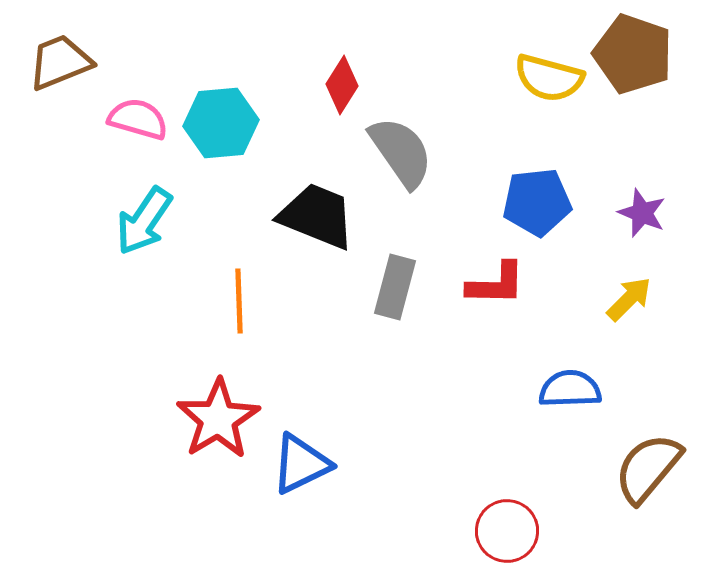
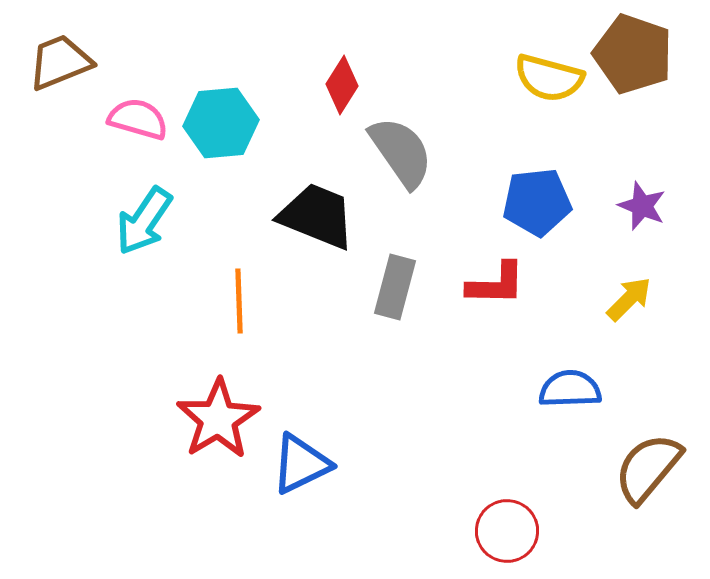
purple star: moved 7 px up
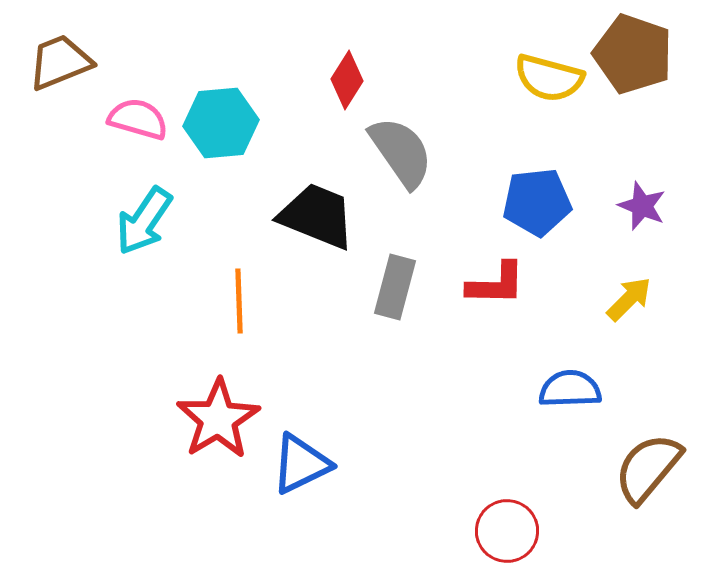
red diamond: moved 5 px right, 5 px up
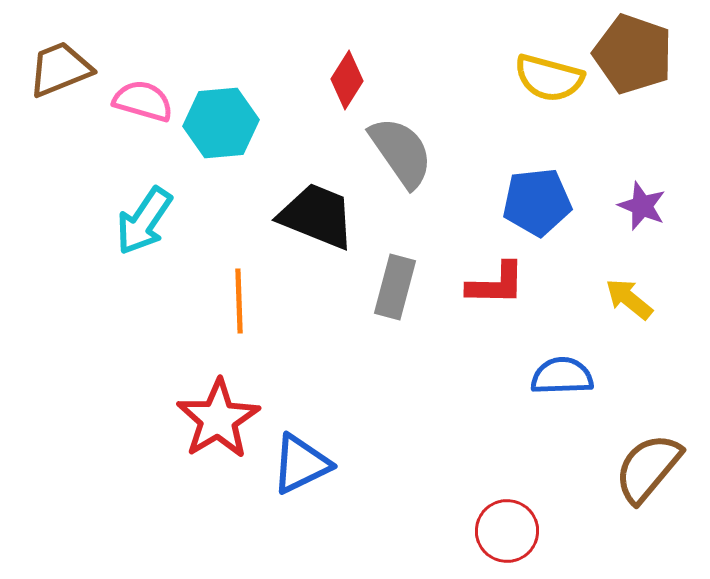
brown trapezoid: moved 7 px down
pink semicircle: moved 5 px right, 18 px up
yellow arrow: rotated 96 degrees counterclockwise
blue semicircle: moved 8 px left, 13 px up
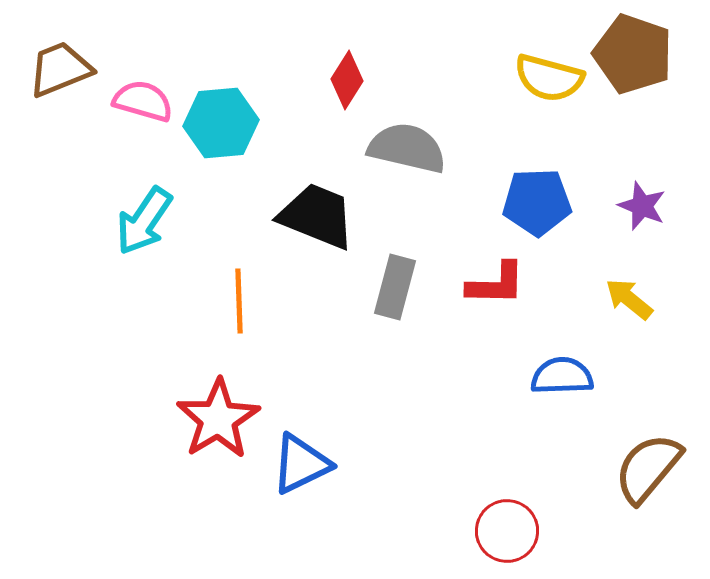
gray semicircle: moved 6 px right, 4 px up; rotated 42 degrees counterclockwise
blue pentagon: rotated 4 degrees clockwise
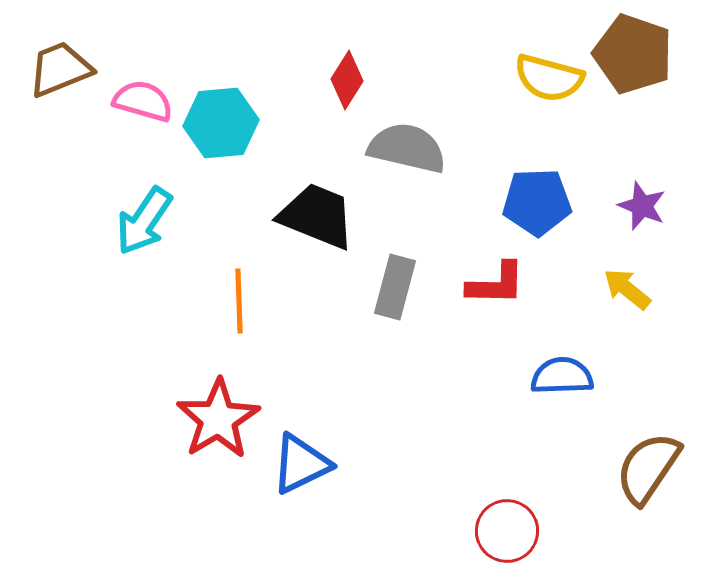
yellow arrow: moved 2 px left, 10 px up
brown semicircle: rotated 6 degrees counterclockwise
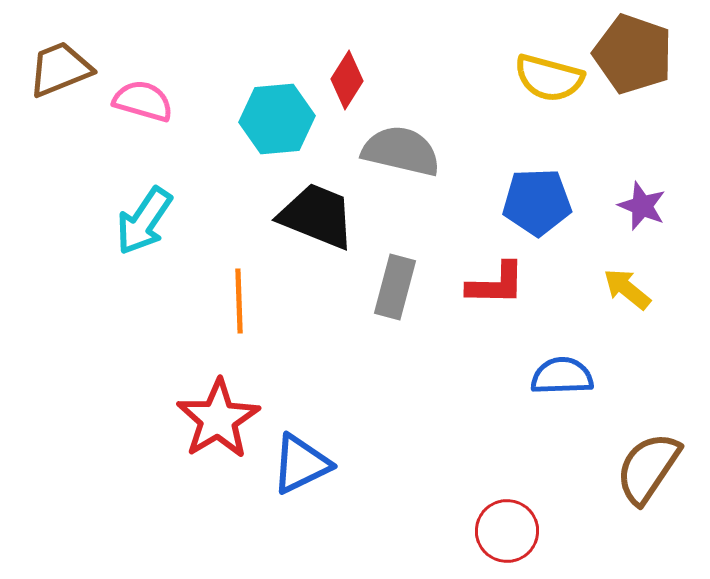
cyan hexagon: moved 56 px right, 4 px up
gray semicircle: moved 6 px left, 3 px down
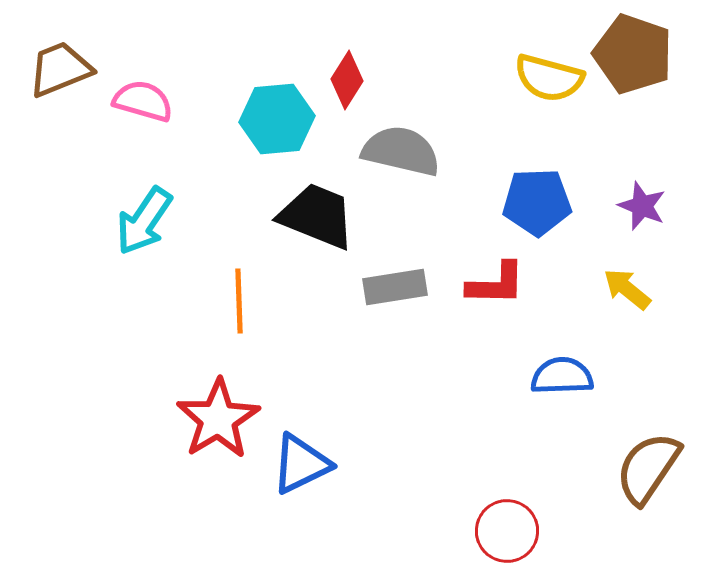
gray rectangle: rotated 66 degrees clockwise
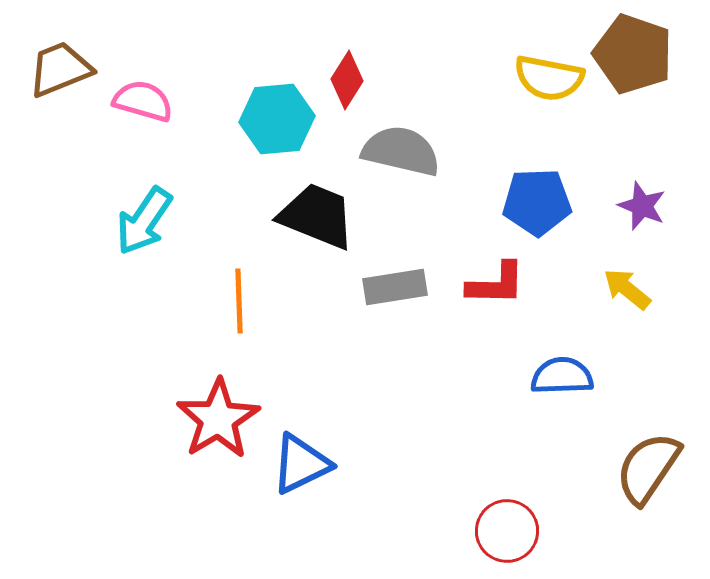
yellow semicircle: rotated 4 degrees counterclockwise
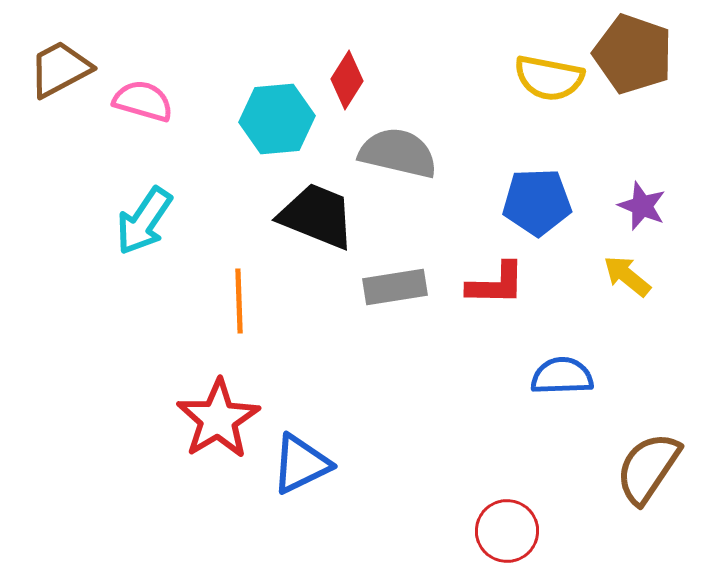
brown trapezoid: rotated 6 degrees counterclockwise
gray semicircle: moved 3 px left, 2 px down
yellow arrow: moved 13 px up
